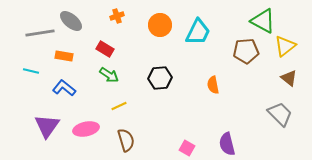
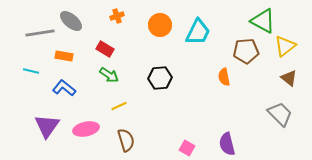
orange semicircle: moved 11 px right, 8 px up
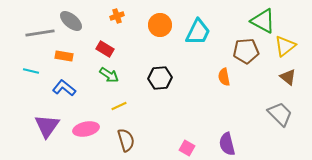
brown triangle: moved 1 px left, 1 px up
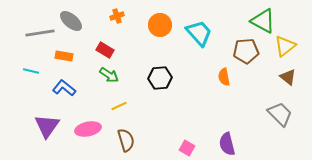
cyan trapezoid: moved 1 px right, 1 px down; rotated 68 degrees counterclockwise
red rectangle: moved 1 px down
pink ellipse: moved 2 px right
